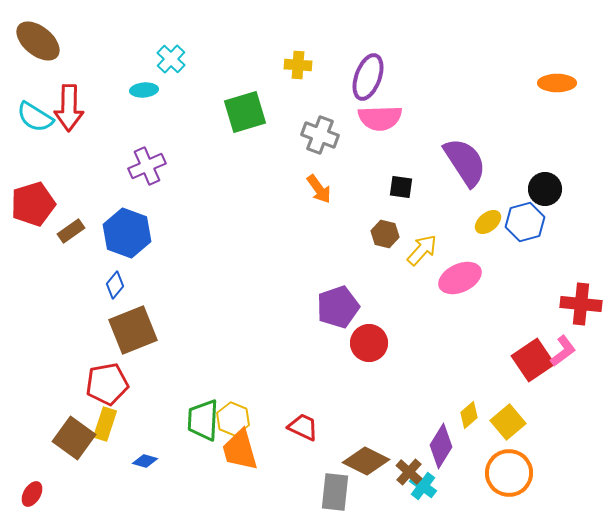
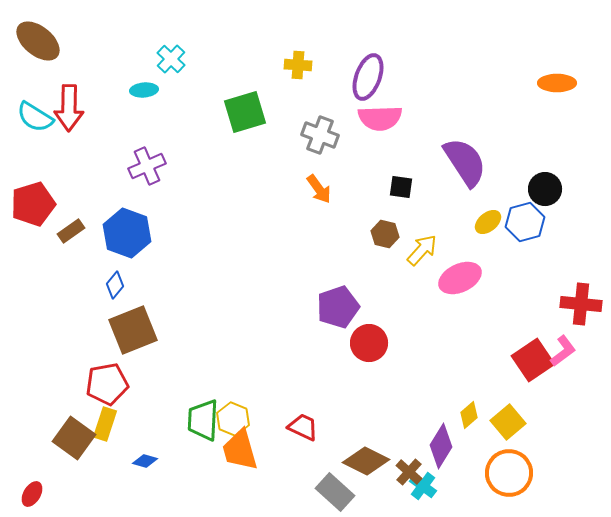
gray rectangle at (335, 492): rotated 54 degrees counterclockwise
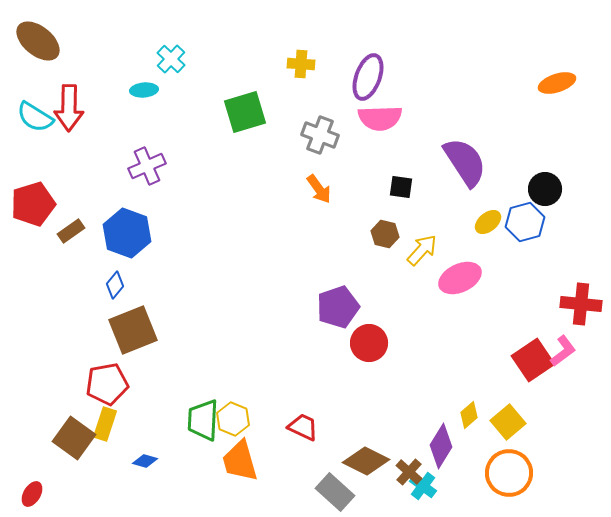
yellow cross at (298, 65): moved 3 px right, 1 px up
orange ellipse at (557, 83): rotated 18 degrees counterclockwise
orange trapezoid at (240, 450): moved 11 px down
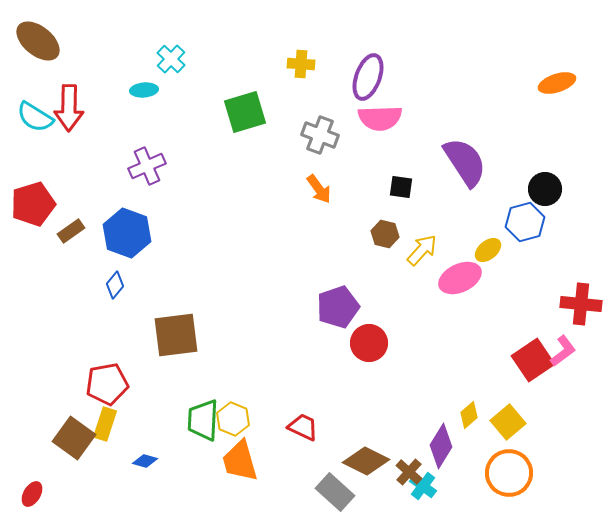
yellow ellipse at (488, 222): moved 28 px down
brown square at (133, 330): moved 43 px right, 5 px down; rotated 15 degrees clockwise
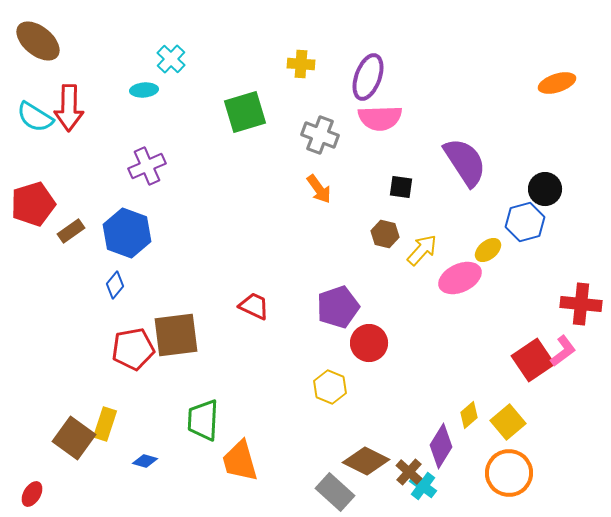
red pentagon at (107, 384): moved 26 px right, 35 px up
yellow hexagon at (233, 419): moved 97 px right, 32 px up
red trapezoid at (303, 427): moved 49 px left, 121 px up
